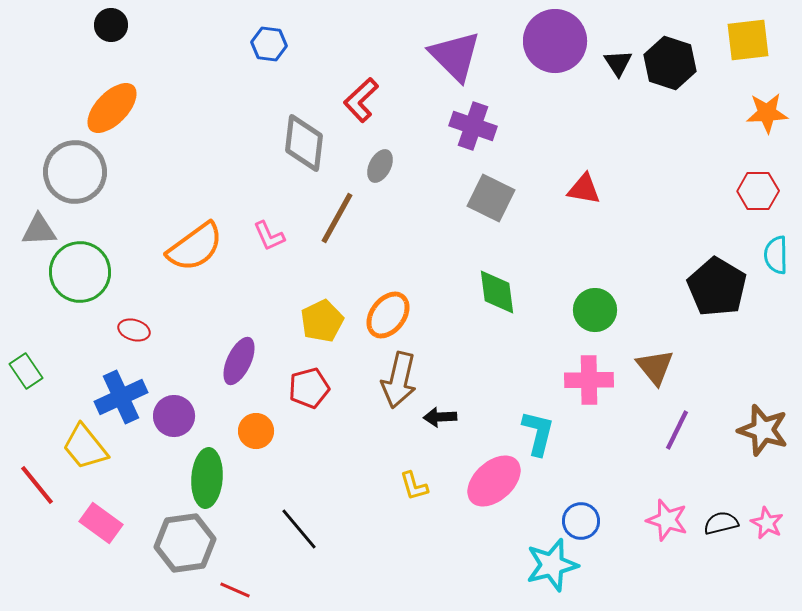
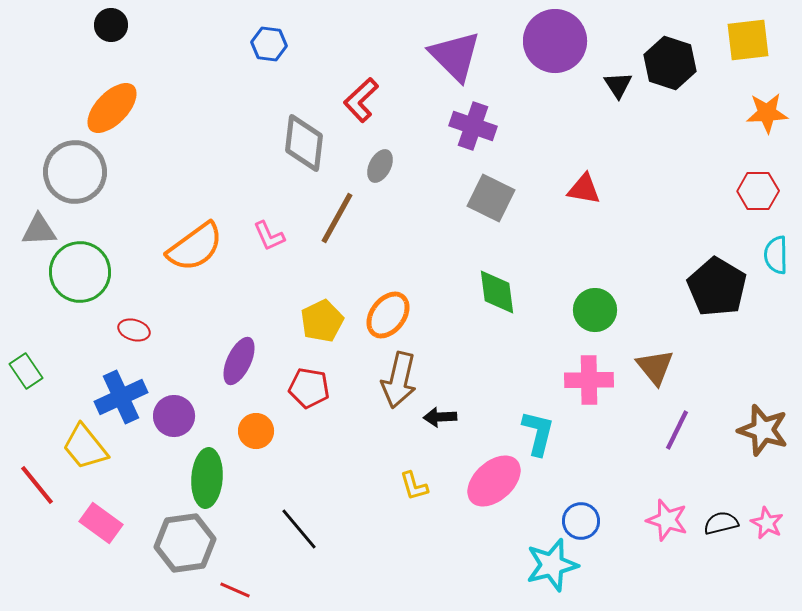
black triangle at (618, 63): moved 22 px down
red pentagon at (309, 388): rotated 24 degrees clockwise
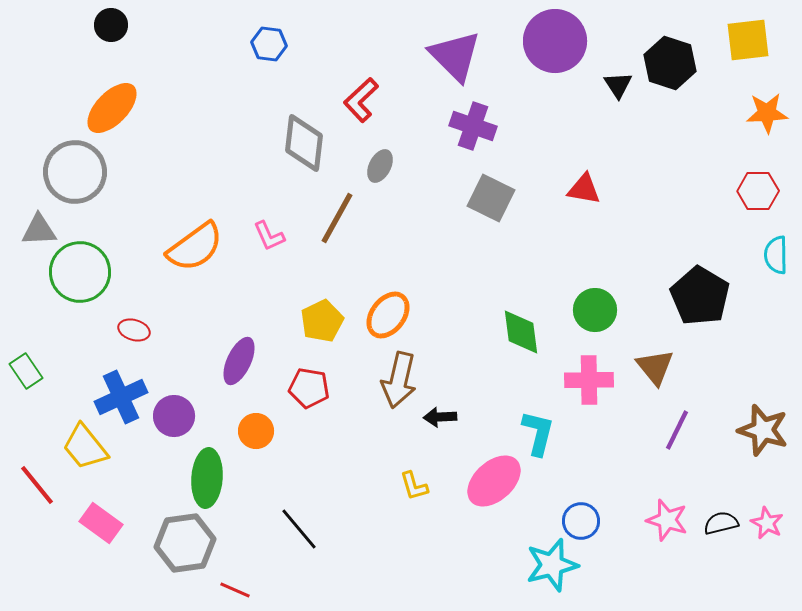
black pentagon at (717, 287): moved 17 px left, 9 px down
green diamond at (497, 292): moved 24 px right, 40 px down
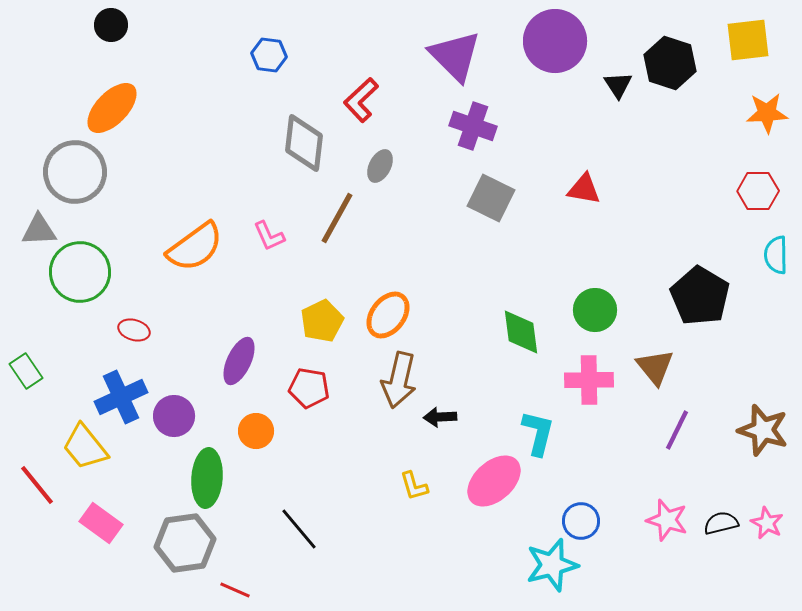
blue hexagon at (269, 44): moved 11 px down
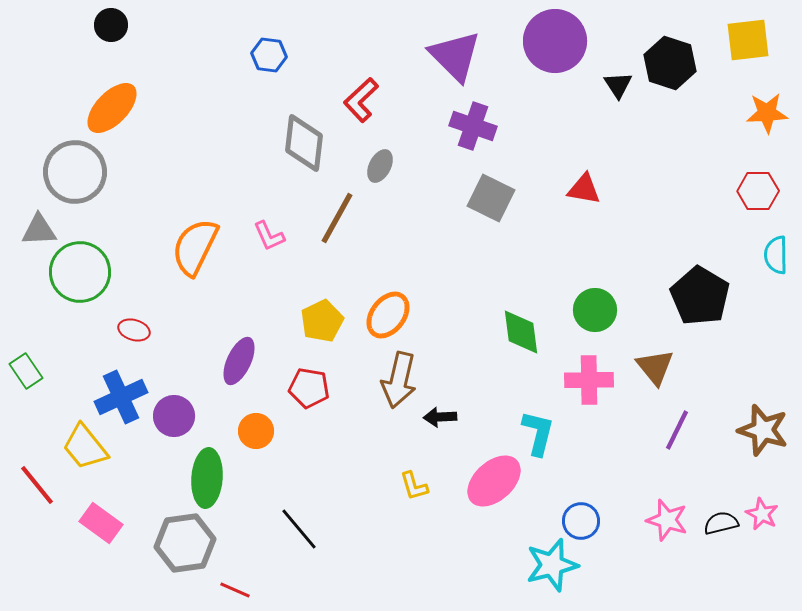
orange semicircle at (195, 247): rotated 152 degrees clockwise
pink star at (767, 523): moved 5 px left, 9 px up
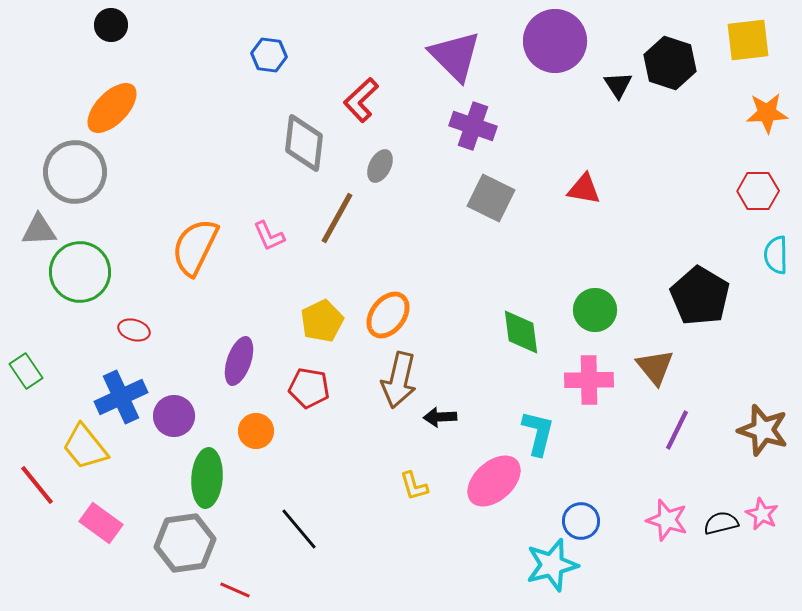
purple ellipse at (239, 361): rotated 6 degrees counterclockwise
